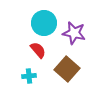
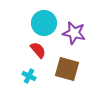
brown square: rotated 25 degrees counterclockwise
cyan cross: rotated 32 degrees clockwise
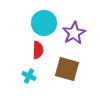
purple star: rotated 30 degrees clockwise
red semicircle: rotated 42 degrees clockwise
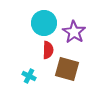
purple star: moved 1 px up; rotated 10 degrees counterclockwise
red semicircle: moved 10 px right
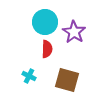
cyan circle: moved 1 px right, 1 px up
red semicircle: moved 1 px left, 1 px up
brown square: moved 11 px down
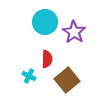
red semicircle: moved 10 px down
brown square: rotated 35 degrees clockwise
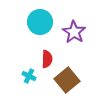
cyan circle: moved 5 px left
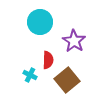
purple star: moved 9 px down
red semicircle: moved 1 px right, 1 px down
cyan cross: moved 1 px right, 1 px up
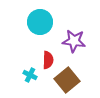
purple star: rotated 25 degrees counterclockwise
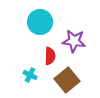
red semicircle: moved 2 px right, 4 px up
